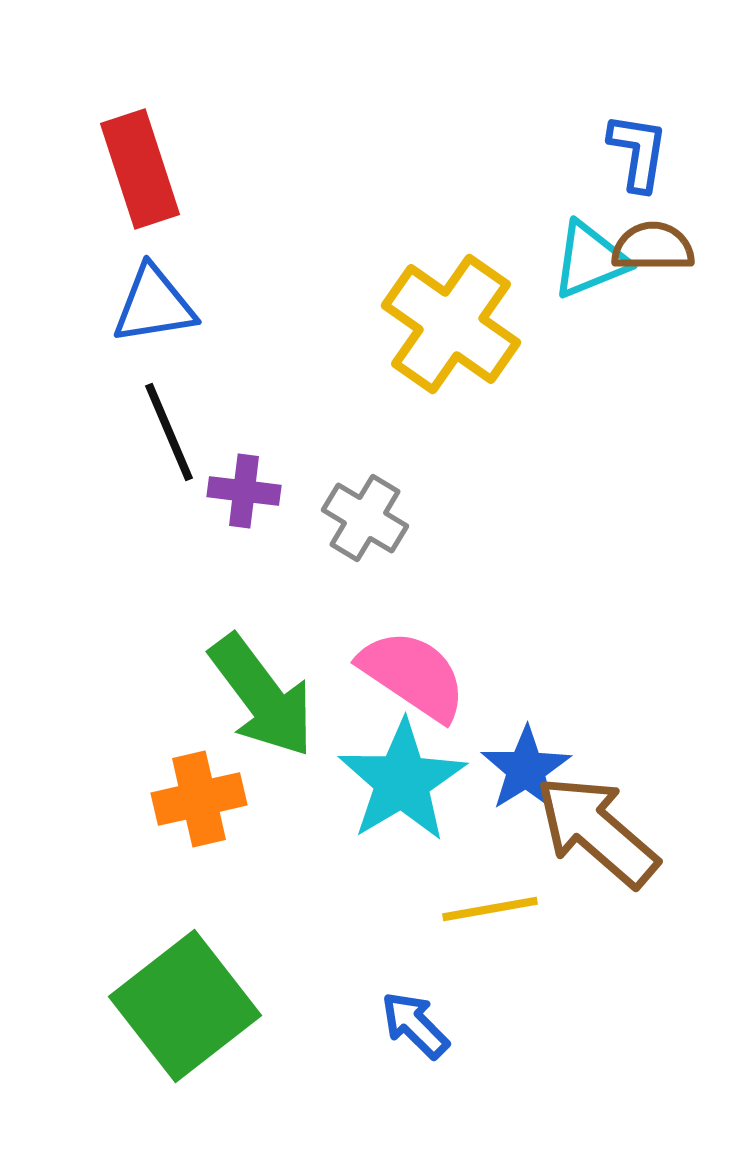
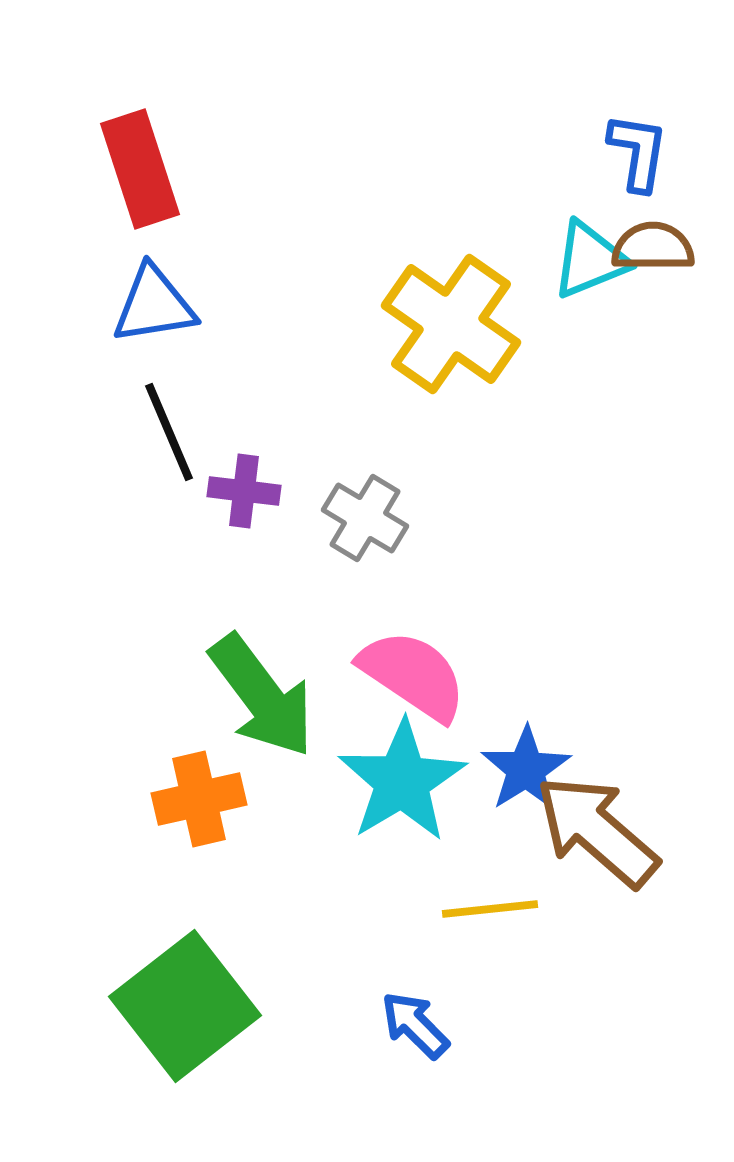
yellow line: rotated 4 degrees clockwise
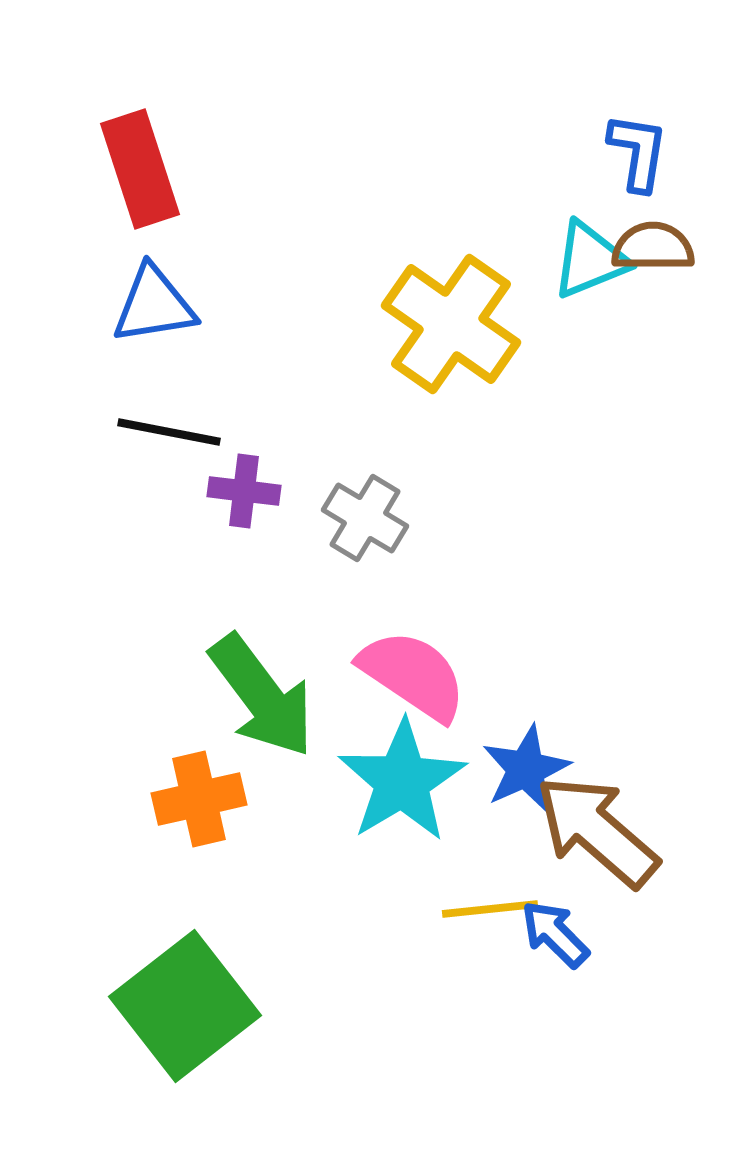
black line: rotated 56 degrees counterclockwise
blue star: rotated 8 degrees clockwise
blue arrow: moved 140 px right, 91 px up
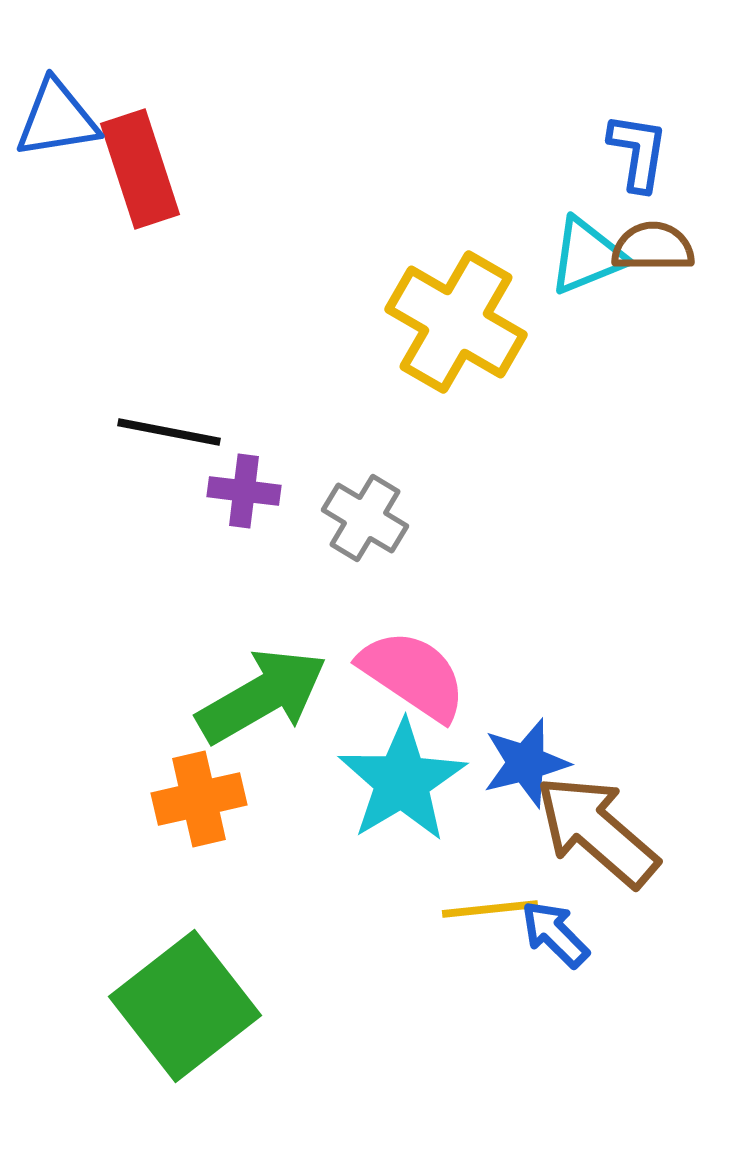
cyan triangle: moved 3 px left, 4 px up
blue triangle: moved 97 px left, 186 px up
yellow cross: moved 5 px right, 2 px up; rotated 5 degrees counterclockwise
green arrow: rotated 83 degrees counterclockwise
blue star: moved 6 px up; rotated 10 degrees clockwise
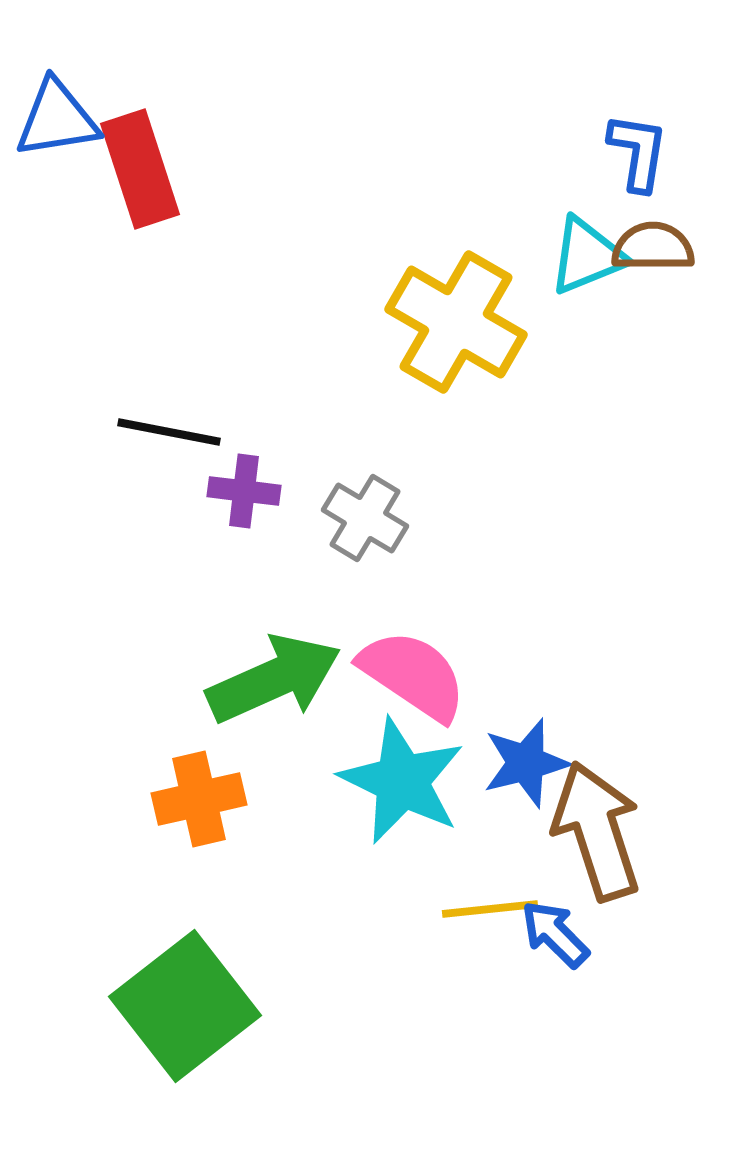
green arrow: moved 12 px right, 17 px up; rotated 6 degrees clockwise
cyan star: rotated 15 degrees counterclockwise
brown arrow: rotated 31 degrees clockwise
